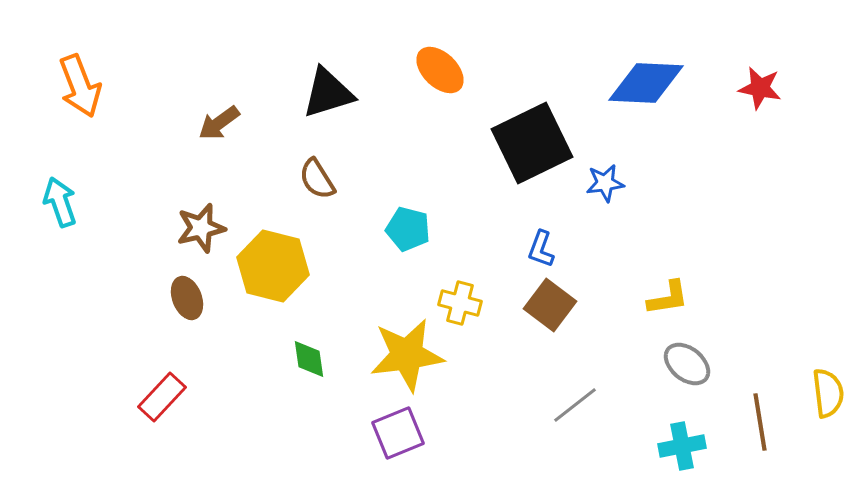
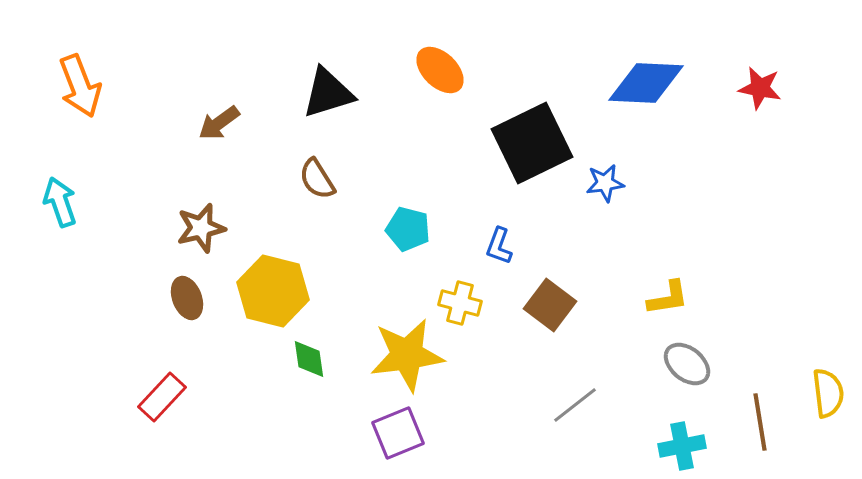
blue L-shape: moved 42 px left, 3 px up
yellow hexagon: moved 25 px down
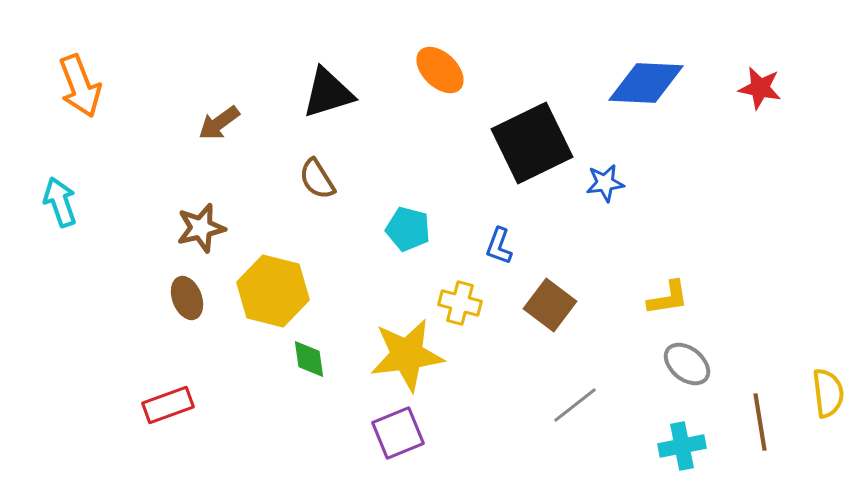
red rectangle: moved 6 px right, 8 px down; rotated 27 degrees clockwise
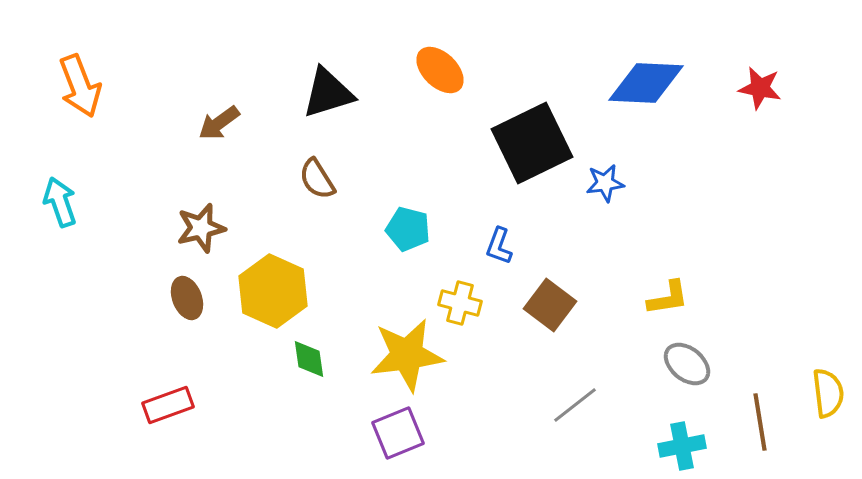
yellow hexagon: rotated 10 degrees clockwise
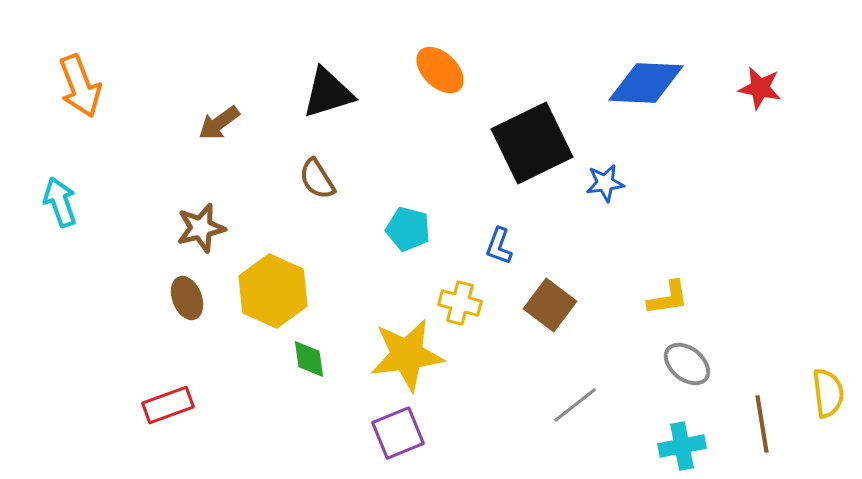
brown line: moved 2 px right, 2 px down
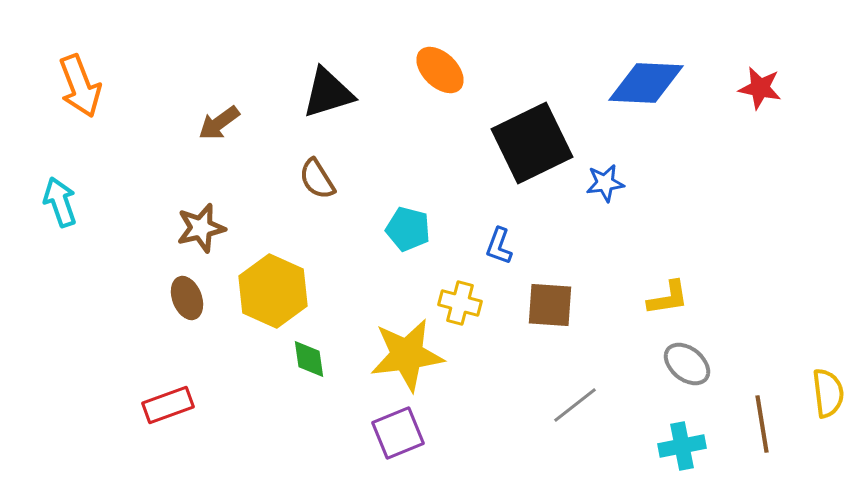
brown square: rotated 33 degrees counterclockwise
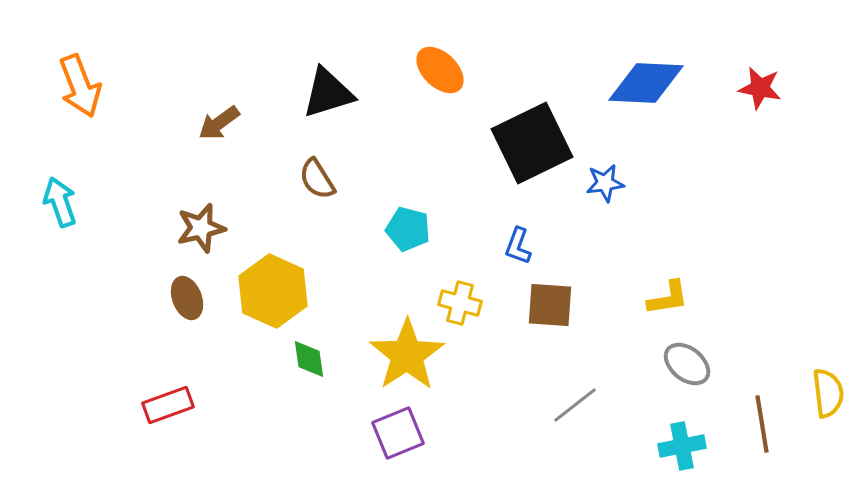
blue L-shape: moved 19 px right
yellow star: rotated 26 degrees counterclockwise
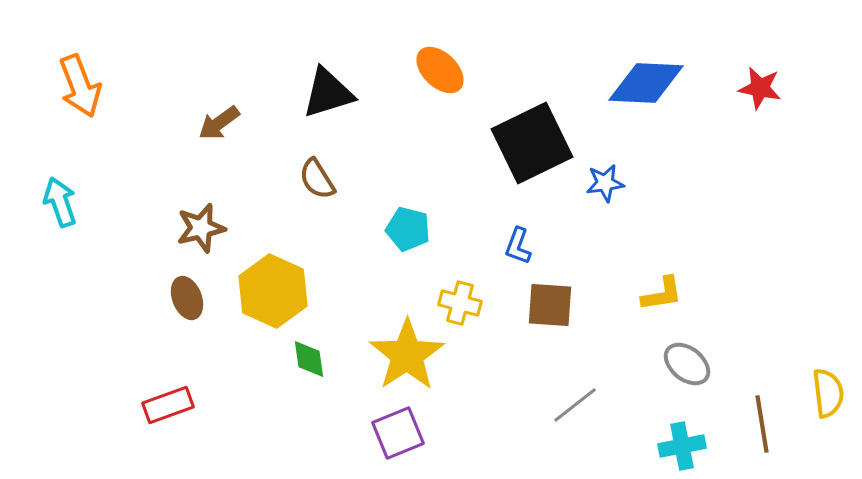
yellow L-shape: moved 6 px left, 4 px up
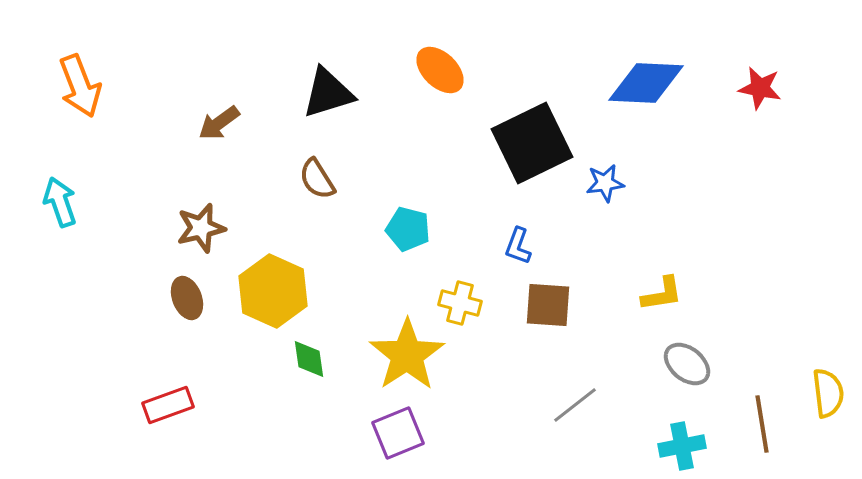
brown square: moved 2 px left
